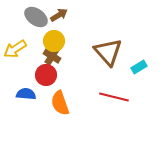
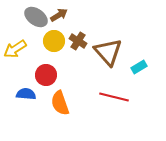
brown cross: moved 26 px right, 15 px up
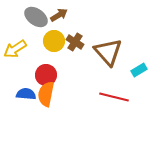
brown cross: moved 3 px left, 1 px down
cyan rectangle: moved 3 px down
orange semicircle: moved 14 px left, 9 px up; rotated 30 degrees clockwise
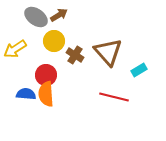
brown cross: moved 13 px down
orange semicircle: rotated 15 degrees counterclockwise
